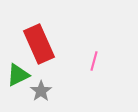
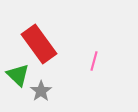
red rectangle: rotated 12 degrees counterclockwise
green triangle: rotated 50 degrees counterclockwise
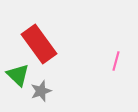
pink line: moved 22 px right
gray star: rotated 15 degrees clockwise
